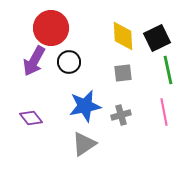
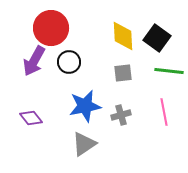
black square: rotated 28 degrees counterclockwise
green line: moved 1 px right, 1 px down; rotated 72 degrees counterclockwise
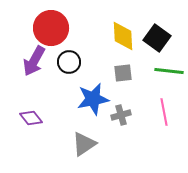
blue star: moved 8 px right, 7 px up
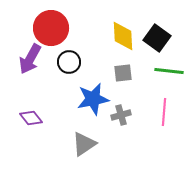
purple arrow: moved 4 px left, 2 px up
pink line: rotated 16 degrees clockwise
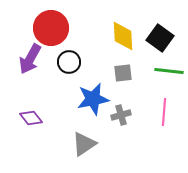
black square: moved 3 px right
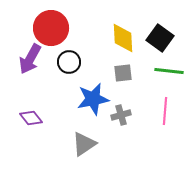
yellow diamond: moved 2 px down
pink line: moved 1 px right, 1 px up
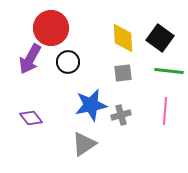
black circle: moved 1 px left
blue star: moved 2 px left, 6 px down
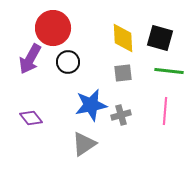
red circle: moved 2 px right
black square: rotated 20 degrees counterclockwise
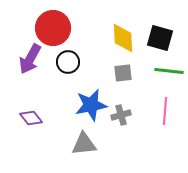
gray triangle: rotated 28 degrees clockwise
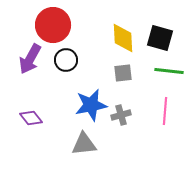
red circle: moved 3 px up
black circle: moved 2 px left, 2 px up
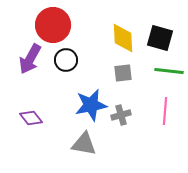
gray triangle: rotated 16 degrees clockwise
